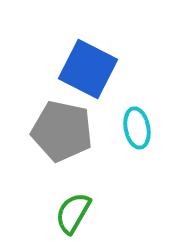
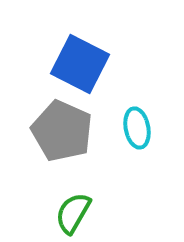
blue square: moved 8 px left, 5 px up
gray pentagon: rotated 12 degrees clockwise
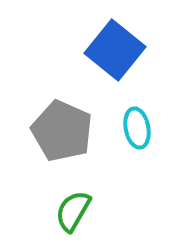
blue square: moved 35 px right, 14 px up; rotated 12 degrees clockwise
green semicircle: moved 2 px up
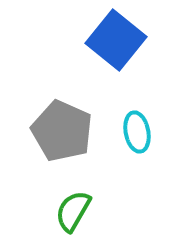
blue square: moved 1 px right, 10 px up
cyan ellipse: moved 4 px down
